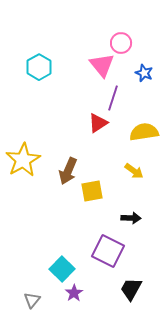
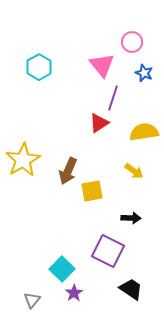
pink circle: moved 11 px right, 1 px up
red triangle: moved 1 px right
black trapezoid: rotated 95 degrees clockwise
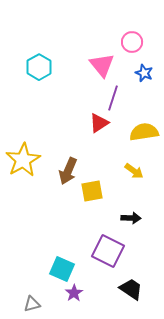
cyan square: rotated 20 degrees counterclockwise
gray triangle: moved 4 px down; rotated 36 degrees clockwise
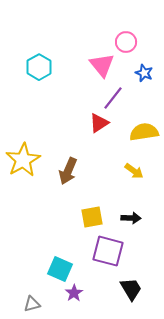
pink circle: moved 6 px left
purple line: rotated 20 degrees clockwise
yellow square: moved 26 px down
purple square: rotated 12 degrees counterclockwise
cyan square: moved 2 px left
black trapezoid: rotated 25 degrees clockwise
